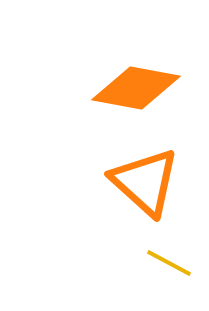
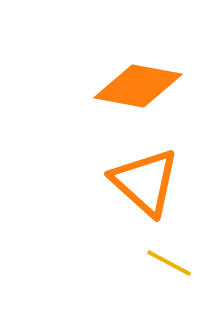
orange diamond: moved 2 px right, 2 px up
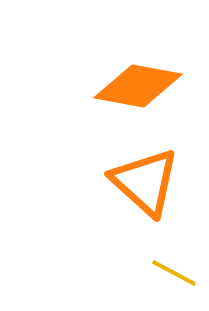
yellow line: moved 5 px right, 10 px down
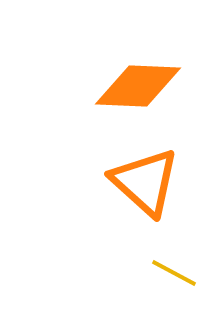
orange diamond: rotated 8 degrees counterclockwise
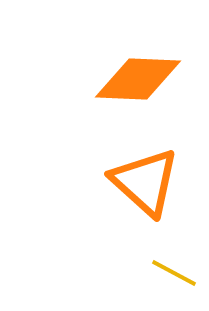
orange diamond: moved 7 px up
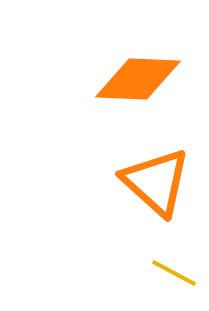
orange triangle: moved 11 px right
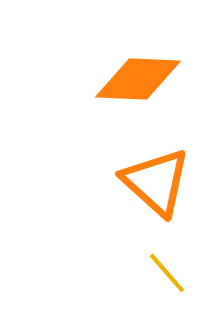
yellow line: moved 7 px left; rotated 21 degrees clockwise
